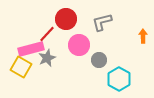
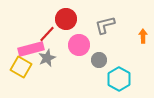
gray L-shape: moved 3 px right, 3 px down
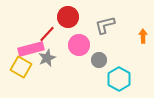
red circle: moved 2 px right, 2 px up
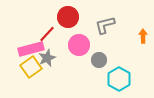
yellow square: moved 10 px right; rotated 25 degrees clockwise
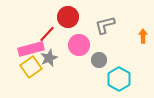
gray star: moved 2 px right
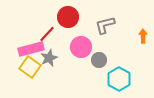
pink circle: moved 2 px right, 2 px down
yellow square: moved 1 px left; rotated 20 degrees counterclockwise
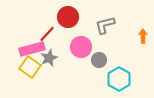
pink rectangle: moved 1 px right
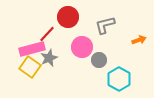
orange arrow: moved 4 px left, 4 px down; rotated 72 degrees clockwise
pink circle: moved 1 px right
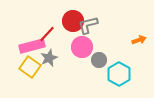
red circle: moved 5 px right, 4 px down
gray L-shape: moved 17 px left
pink rectangle: moved 3 px up
cyan hexagon: moved 5 px up
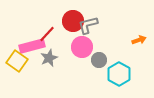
yellow square: moved 13 px left, 6 px up
